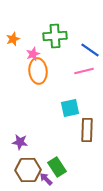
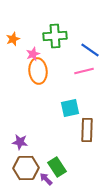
brown hexagon: moved 2 px left, 2 px up
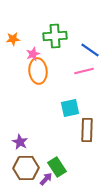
orange star: rotated 16 degrees clockwise
purple star: rotated 21 degrees clockwise
purple arrow: rotated 88 degrees clockwise
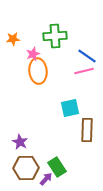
blue line: moved 3 px left, 6 px down
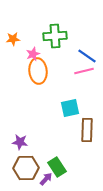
purple star: rotated 21 degrees counterclockwise
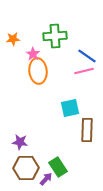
pink star: rotated 16 degrees counterclockwise
green rectangle: moved 1 px right
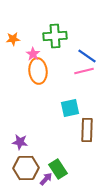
green rectangle: moved 2 px down
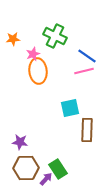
green cross: rotated 30 degrees clockwise
pink star: rotated 16 degrees clockwise
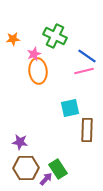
pink star: moved 1 px right
